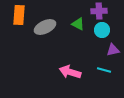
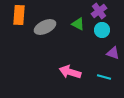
purple cross: rotated 35 degrees counterclockwise
purple triangle: moved 3 px down; rotated 32 degrees clockwise
cyan line: moved 7 px down
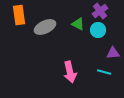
purple cross: moved 1 px right
orange rectangle: rotated 12 degrees counterclockwise
cyan circle: moved 4 px left
purple triangle: rotated 24 degrees counterclockwise
pink arrow: rotated 120 degrees counterclockwise
cyan line: moved 5 px up
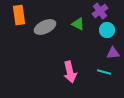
cyan circle: moved 9 px right
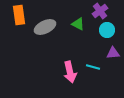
cyan line: moved 11 px left, 5 px up
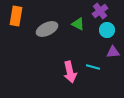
orange rectangle: moved 3 px left, 1 px down; rotated 18 degrees clockwise
gray ellipse: moved 2 px right, 2 px down
purple triangle: moved 1 px up
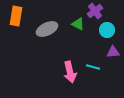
purple cross: moved 5 px left
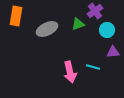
green triangle: rotated 48 degrees counterclockwise
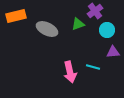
orange rectangle: rotated 66 degrees clockwise
gray ellipse: rotated 50 degrees clockwise
